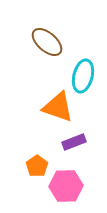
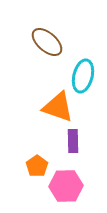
purple rectangle: moved 1 px left, 1 px up; rotated 70 degrees counterclockwise
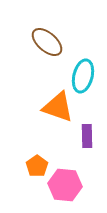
purple rectangle: moved 14 px right, 5 px up
pink hexagon: moved 1 px left, 1 px up; rotated 8 degrees clockwise
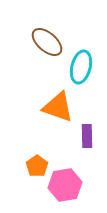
cyan ellipse: moved 2 px left, 9 px up
pink hexagon: rotated 16 degrees counterclockwise
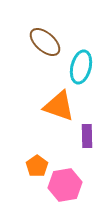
brown ellipse: moved 2 px left
orange triangle: moved 1 px right, 1 px up
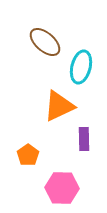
orange triangle: rotated 44 degrees counterclockwise
purple rectangle: moved 3 px left, 3 px down
orange pentagon: moved 9 px left, 11 px up
pink hexagon: moved 3 px left, 3 px down; rotated 12 degrees clockwise
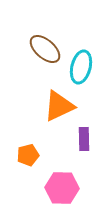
brown ellipse: moved 7 px down
orange pentagon: rotated 20 degrees clockwise
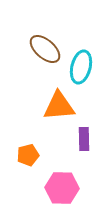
orange triangle: rotated 20 degrees clockwise
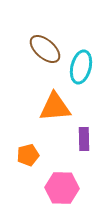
orange triangle: moved 4 px left, 1 px down
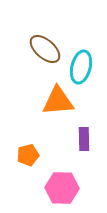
orange triangle: moved 3 px right, 6 px up
